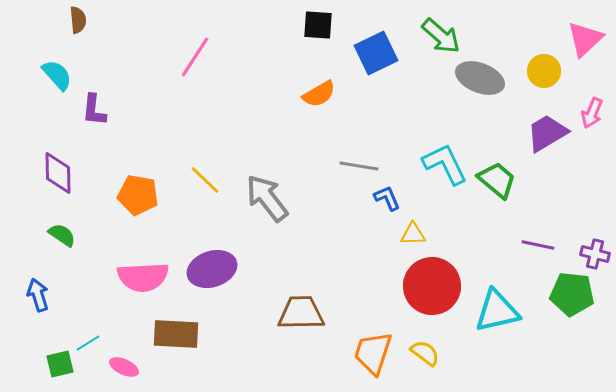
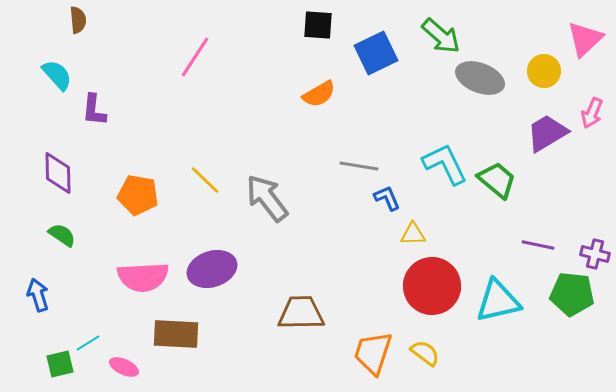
cyan triangle: moved 1 px right, 10 px up
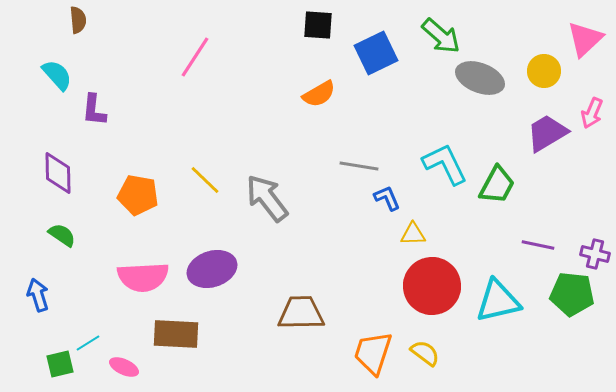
green trapezoid: moved 5 px down; rotated 78 degrees clockwise
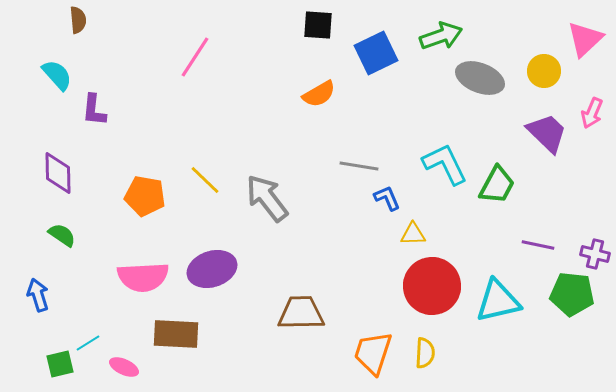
green arrow: rotated 60 degrees counterclockwise
purple trapezoid: rotated 75 degrees clockwise
orange pentagon: moved 7 px right, 1 px down
yellow semicircle: rotated 56 degrees clockwise
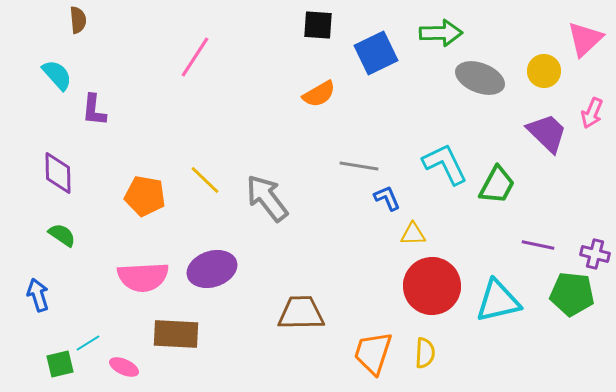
green arrow: moved 3 px up; rotated 18 degrees clockwise
